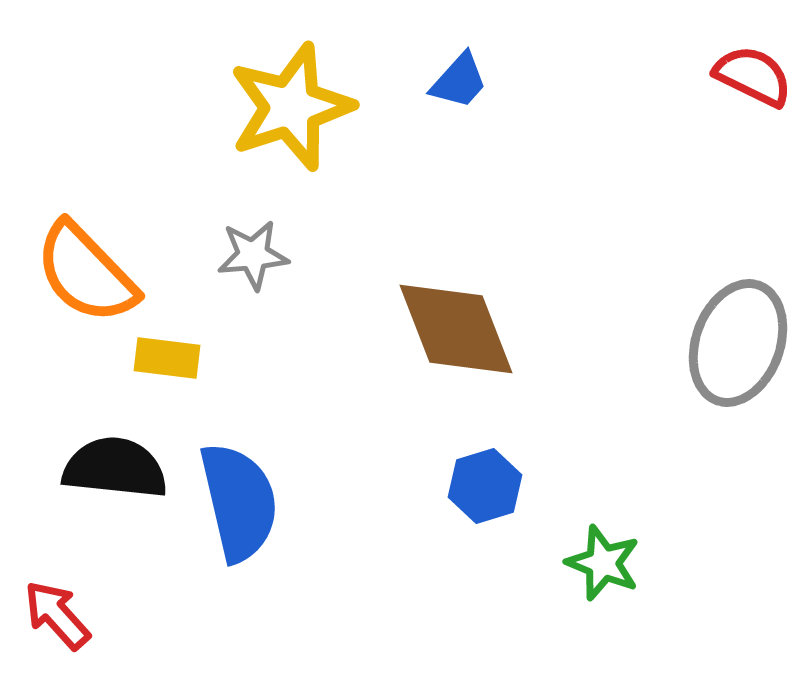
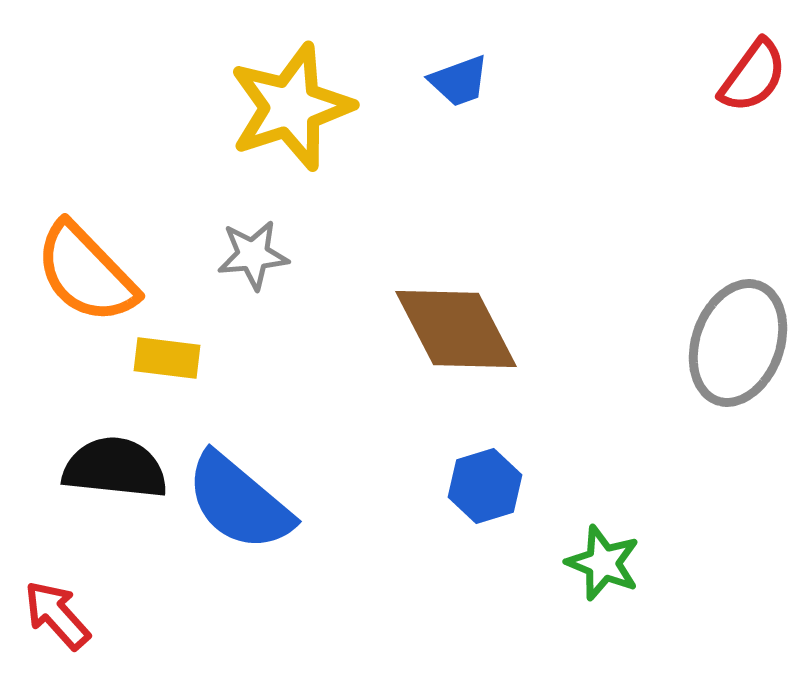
red semicircle: rotated 100 degrees clockwise
blue trapezoid: rotated 28 degrees clockwise
brown diamond: rotated 6 degrees counterclockwise
blue semicircle: rotated 143 degrees clockwise
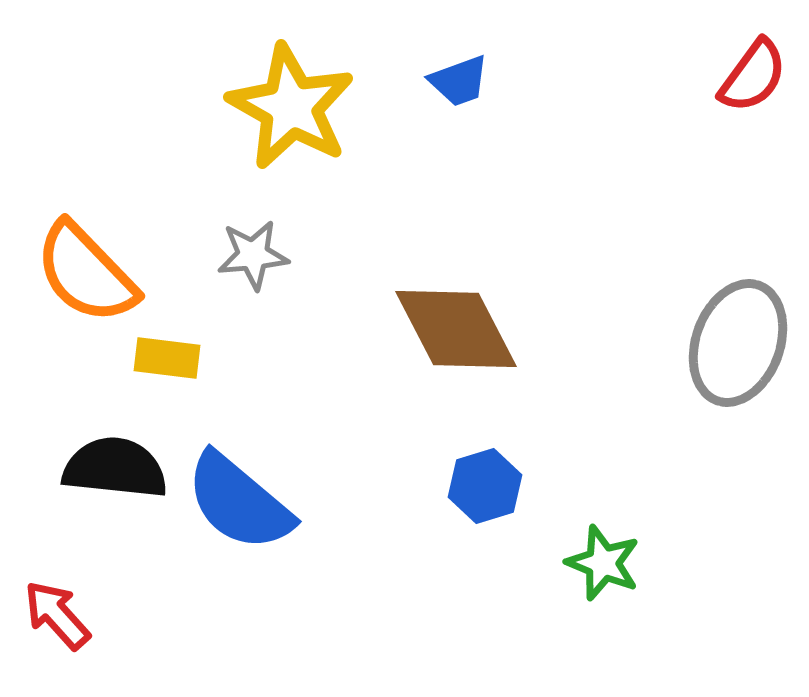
yellow star: rotated 25 degrees counterclockwise
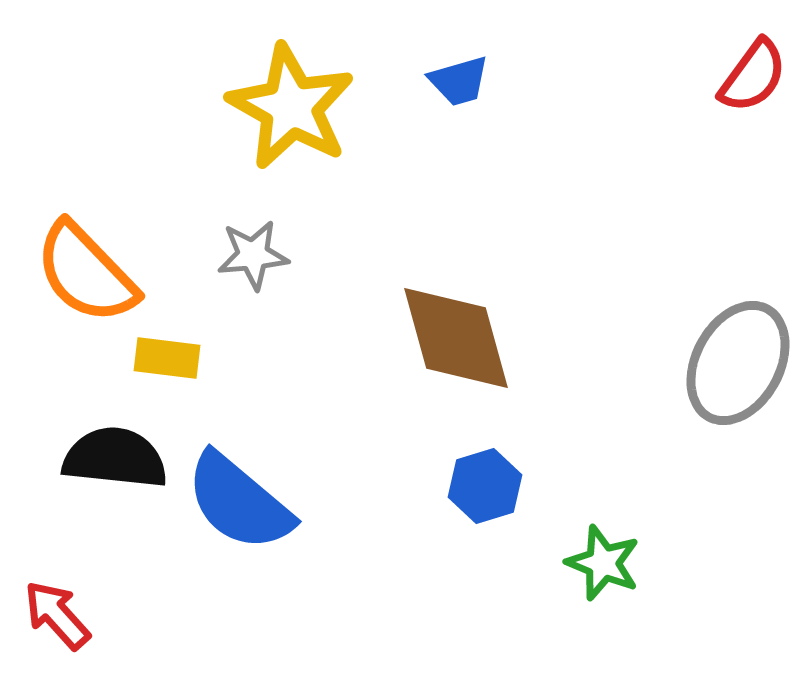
blue trapezoid: rotated 4 degrees clockwise
brown diamond: moved 9 px down; rotated 12 degrees clockwise
gray ellipse: moved 20 px down; rotated 8 degrees clockwise
black semicircle: moved 10 px up
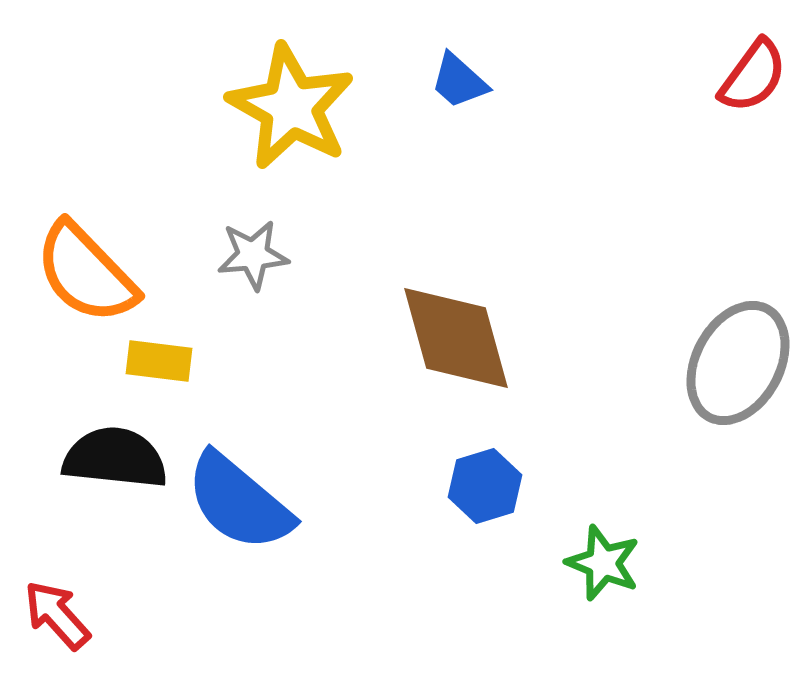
blue trapezoid: rotated 58 degrees clockwise
yellow rectangle: moved 8 px left, 3 px down
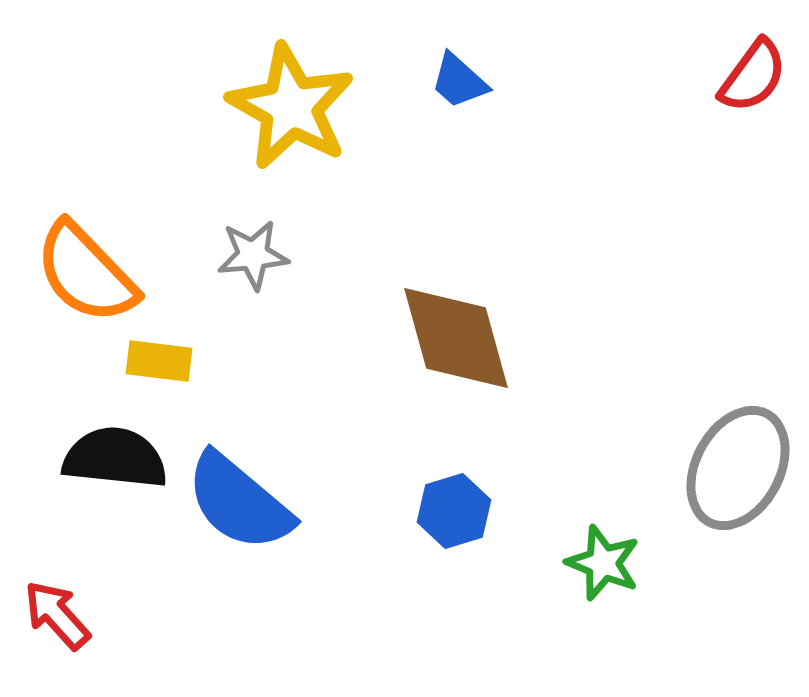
gray ellipse: moved 105 px down
blue hexagon: moved 31 px left, 25 px down
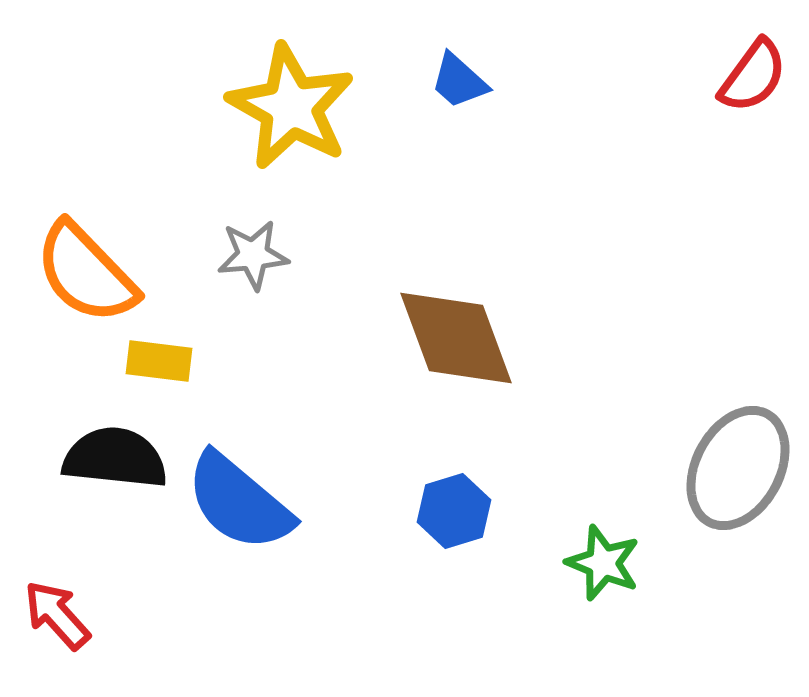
brown diamond: rotated 5 degrees counterclockwise
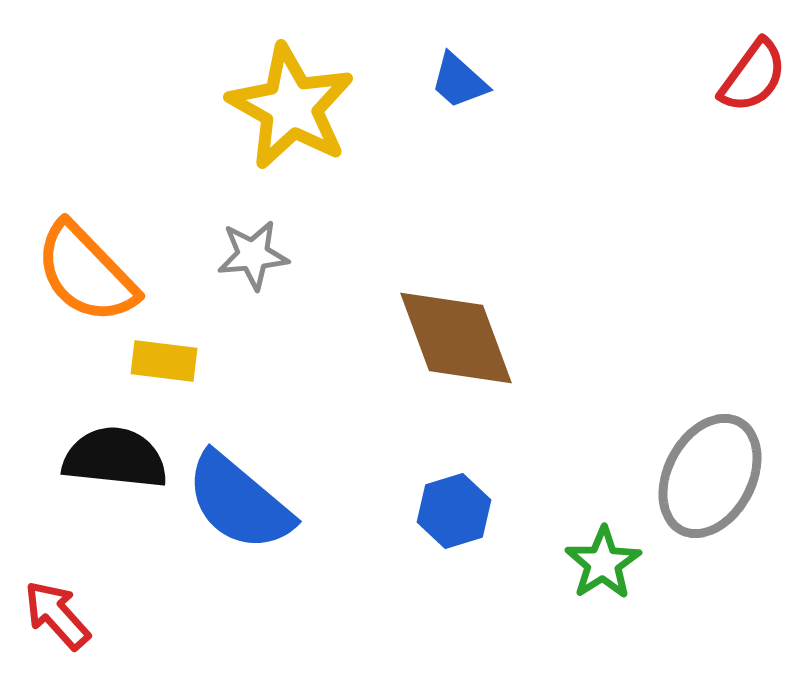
yellow rectangle: moved 5 px right
gray ellipse: moved 28 px left, 8 px down
green star: rotated 18 degrees clockwise
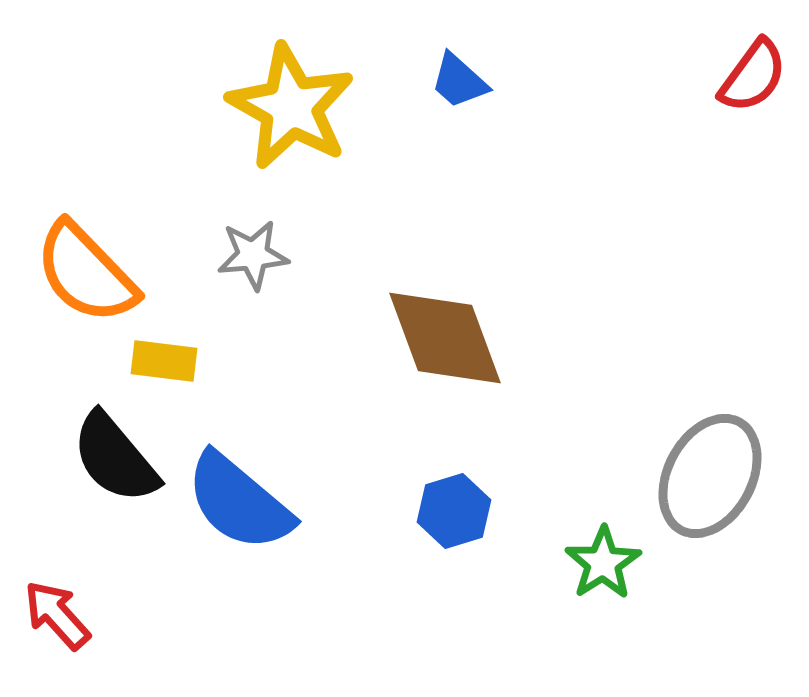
brown diamond: moved 11 px left
black semicircle: rotated 136 degrees counterclockwise
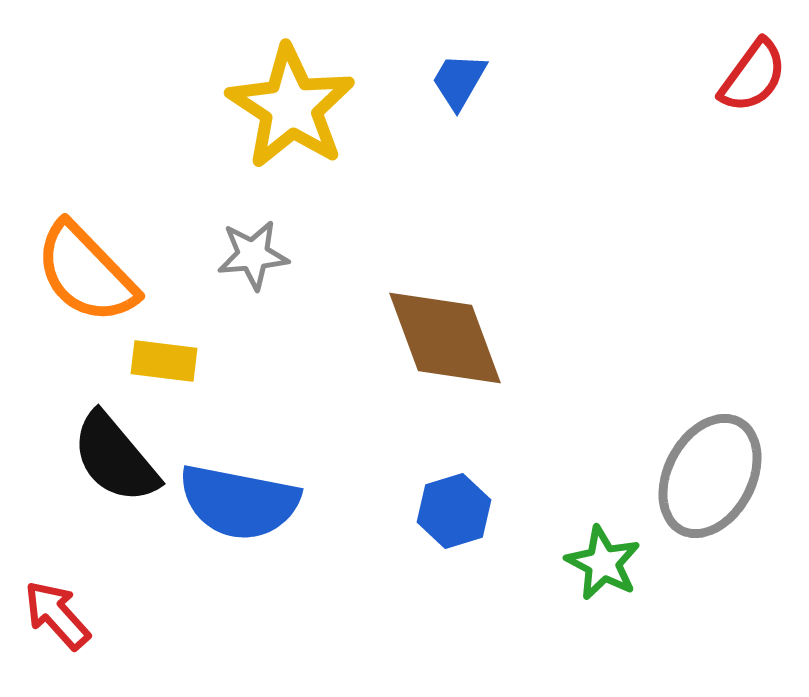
blue trapezoid: rotated 78 degrees clockwise
yellow star: rotated 4 degrees clockwise
blue semicircle: rotated 29 degrees counterclockwise
green star: rotated 12 degrees counterclockwise
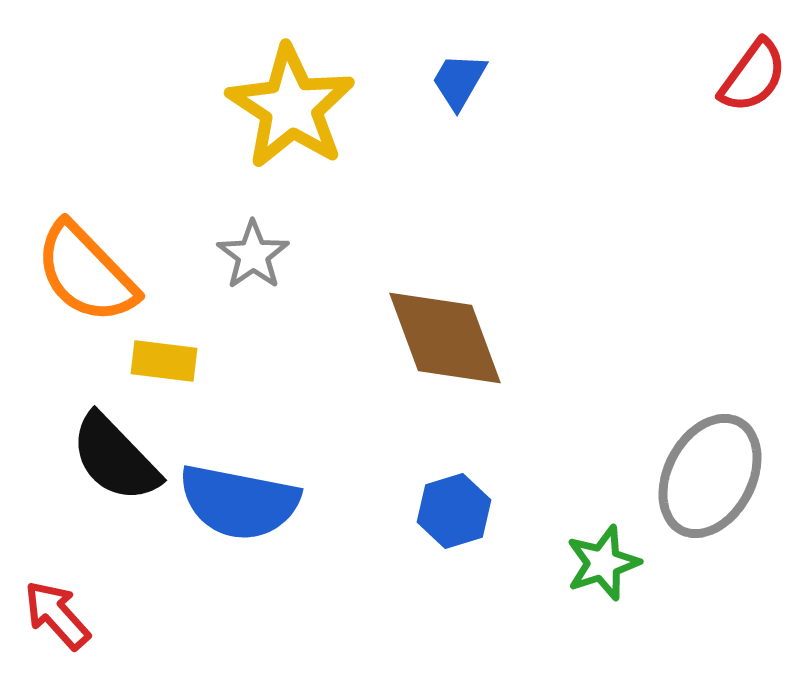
gray star: rotated 30 degrees counterclockwise
black semicircle: rotated 4 degrees counterclockwise
green star: rotated 26 degrees clockwise
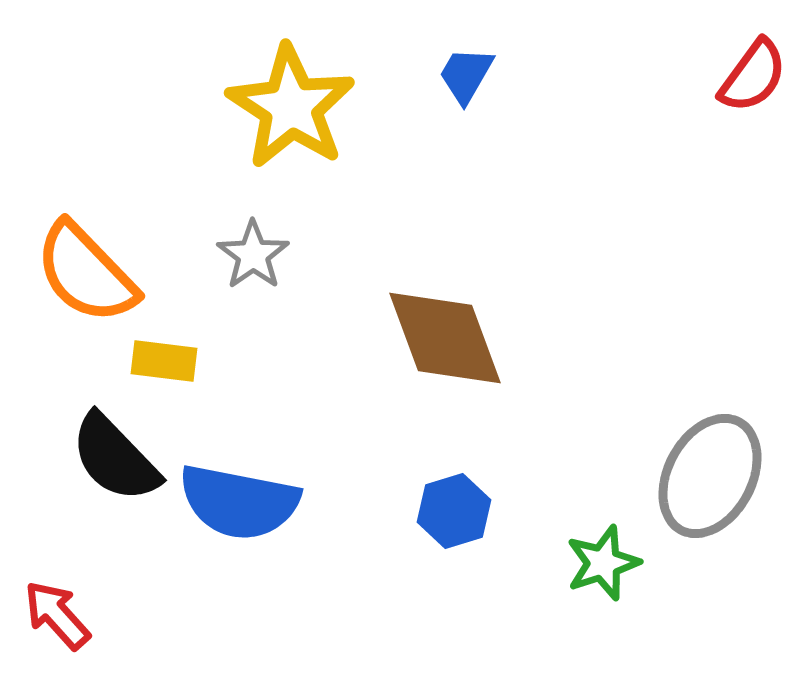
blue trapezoid: moved 7 px right, 6 px up
